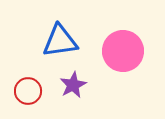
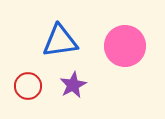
pink circle: moved 2 px right, 5 px up
red circle: moved 5 px up
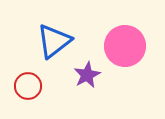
blue triangle: moved 6 px left; rotated 30 degrees counterclockwise
purple star: moved 14 px right, 10 px up
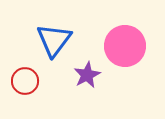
blue triangle: moved 1 px up; rotated 15 degrees counterclockwise
red circle: moved 3 px left, 5 px up
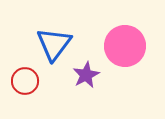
blue triangle: moved 4 px down
purple star: moved 1 px left
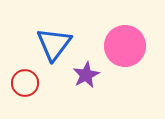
red circle: moved 2 px down
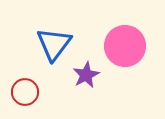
red circle: moved 9 px down
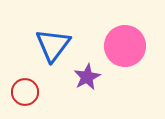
blue triangle: moved 1 px left, 1 px down
purple star: moved 1 px right, 2 px down
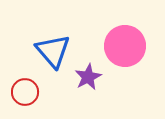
blue triangle: moved 6 px down; rotated 18 degrees counterclockwise
purple star: moved 1 px right
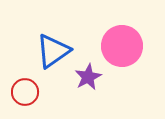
pink circle: moved 3 px left
blue triangle: rotated 36 degrees clockwise
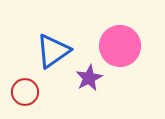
pink circle: moved 2 px left
purple star: moved 1 px right, 1 px down
